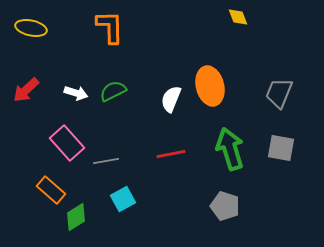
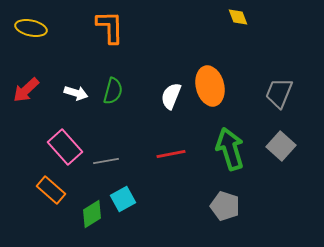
green semicircle: rotated 132 degrees clockwise
white semicircle: moved 3 px up
pink rectangle: moved 2 px left, 4 px down
gray square: moved 2 px up; rotated 32 degrees clockwise
green diamond: moved 16 px right, 3 px up
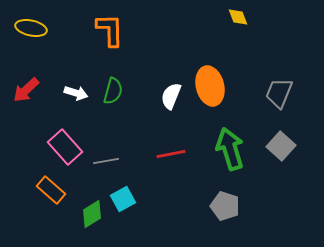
orange L-shape: moved 3 px down
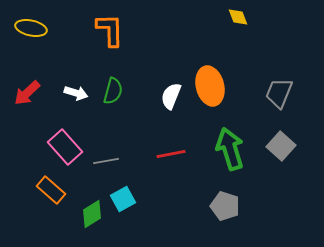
red arrow: moved 1 px right, 3 px down
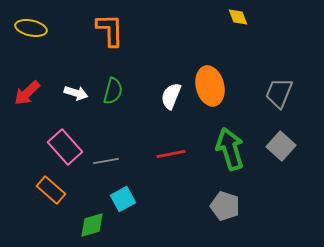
green diamond: moved 11 px down; rotated 16 degrees clockwise
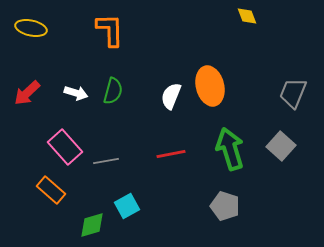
yellow diamond: moved 9 px right, 1 px up
gray trapezoid: moved 14 px right
cyan square: moved 4 px right, 7 px down
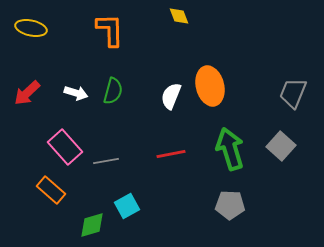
yellow diamond: moved 68 px left
gray pentagon: moved 5 px right, 1 px up; rotated 16 degrees counterclockwise
